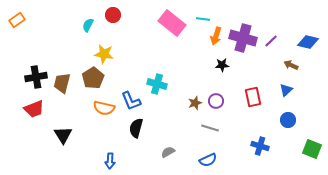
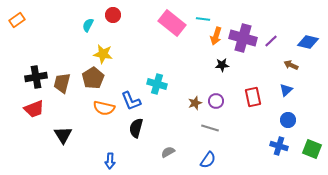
yellow star: moved 1 px left
blue cross: moved 19 px right
blue semicircle: rotated 30 degrees counterclockwise
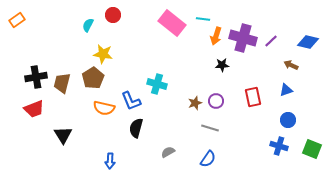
blue triangle: rotated 24 degrees clockwise
blue semicircle: moved 1 px up
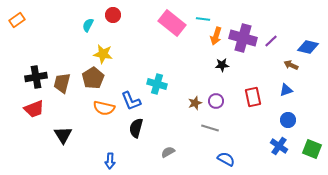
blue diamond: moved 5 px down
blue cross: rotated 18 degrees clockwise
blue semicircle: moved 18 px right; rotated 96 degrees counterclockwise
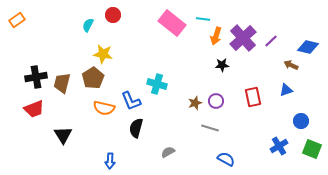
purple cross: rotated 32 degrees clockwise
blue circle: moved 13 px right, 1 px down
blue cross: rotated 24 degrees clockwise
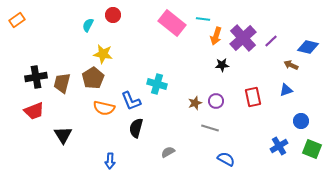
red trapezoid: moved 2 px down
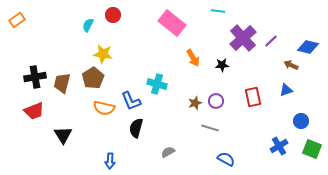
cyan line: moved 15 px right, 8 px up
orange arrow: moved 23 px left, 22 px down; rotated 48 degrees counterclockwise
black cross: moved 1 px left
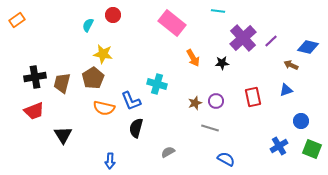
black star: moved 2 px up
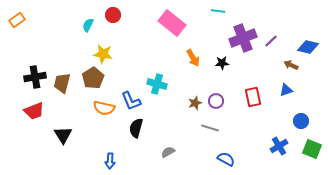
purple cross: rotated 20 degrees clockwise
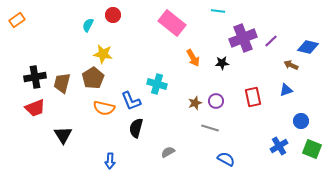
red trapezoid: moved 1 px right, 3 px up
